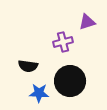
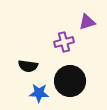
purple cross: moved 1 px right
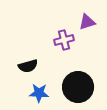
purple cross: moved 2 px up
black semicircle: rotated 24 degrees counterclockwise
black circle: moved 8 px right, 6 px down
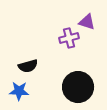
purple triangle: rotated 36 degrees clockwise
purple cross: moved 5 px right, 2 px up
blue star: moved 20 px left, 2 px up
